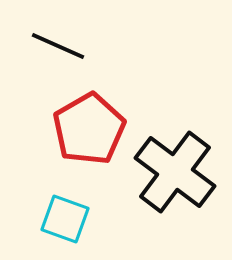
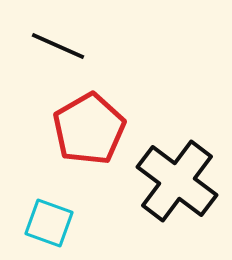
black cross: moved 2 px right, 9 px down
cyan square: moved 16 px left, 4 px down
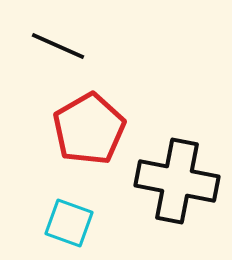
black cross: rotated 26 degrees counterclockwise
cyan square: moved 20 px right
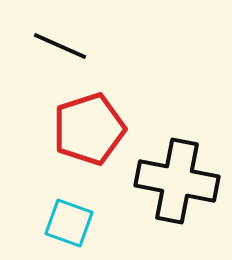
black line: moved 2 px right
red pentagon: rotated 12 degrees clockwise
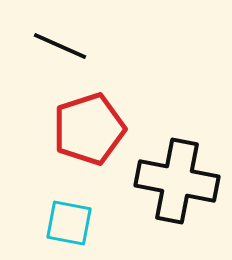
cyan square: rotated 9 degrees counterclockwise
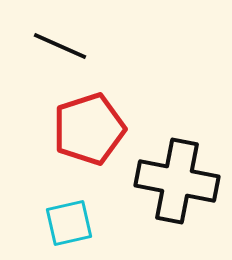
cyan square: rotated 24 degrees counterclockwise
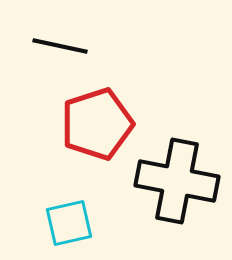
black line: rotated 12 degrees counterclockwise
red pentagon: moved 8 px right, 5 px up
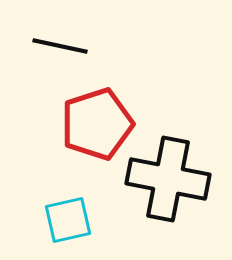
black cross: moved 9 px left, 2 px up
cyan square: moved 1 px left, 3 px up
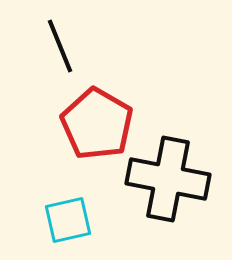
black line: rotated 56 degrees clockwise
red pentagon: rotated 24 degrees counterclockwise
